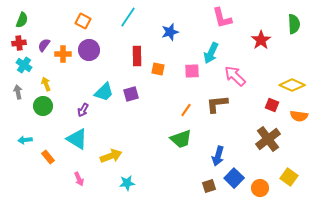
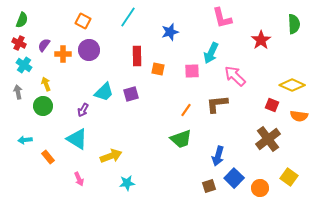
red cross at (19, 43): rotated 32 degrees clockwise
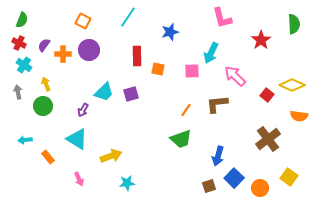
red square at (272, 105): moved 5 px left, 10 px up; rotated 16 degrees clockwise
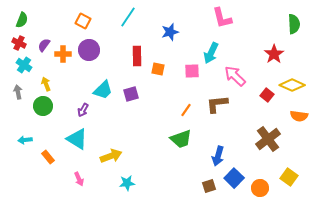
red star at (261, 40): moved 13 px right, 14 px down
cyan trapezoid at (104, 92): moved 1 px left, 2 px up
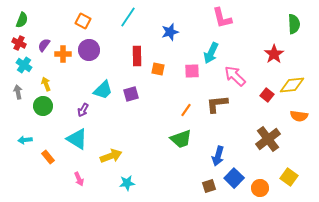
yellow diamond at (292, 85): rotated 30 degrees counterclockwise
